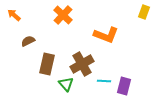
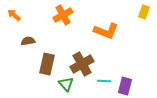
orange cross: rotated 18 degrees clockwise
orange L-shape: moved 4 px up
brown semicircle: rotated 16 degrees clockwise
purple rectangle: moved 1 px right
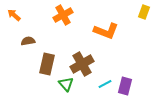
cyan line: moved 1 px right, 3 px down; rotated 32 degrees counterclockwise
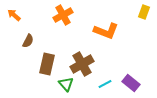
brown semicircle: rotated 128 degrees clockwise
purple rectangle: moved 6 px right, 3 px up; rotated 66 degrees counterclockwise
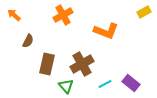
yellow rectangle: rotated 40 degrees clockwise
green triangle: moved 2 px down
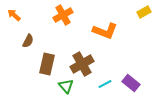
orange L-shape: moved 1 px left
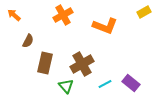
orange L-shape: moved 5 px up
brown rectangle: moved 2 px left, 1 px up
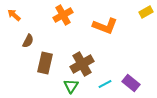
yellow rectangle: moved 2 px right
green triangle: moved 5 px right; rotated 14 degrees clockwise
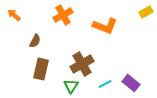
brown semicircle: moved 7 px right
brown rectangle: moved 4 px left, 6 px down
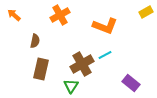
orange cross: moved 3 px left
brown semicircle: rotated 16 degrees counterclockwise
cyan line: moved 29 px up
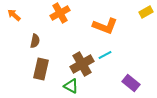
orange cross: moved 2 px up
green triangle: rotated 35 degrees counterclockwise
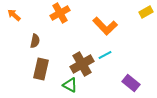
orange L-shape: rotated 25 degrees clockwise
green triangle: moved 1 px left, 1 px up
